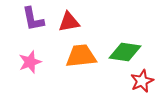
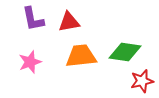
red star: rotated 10 degrees clockwise
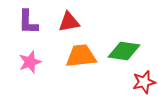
purple L-shape: moved 5 px left, 3 px down; rotated 12 degrees clockwise
green diamond: moved 1 px left, 1 px up
red star: moved 2 px right, 1 px down
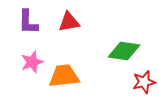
orange trapezoid: moved 17 px left, 20 px down
pink star: moved 2 px right
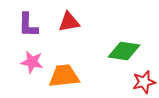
purple L-shape: moved 3 px down
pink star: rotated 30 degrees clockwise
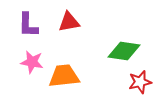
red star: moved 4 px left
